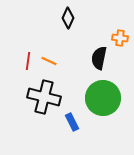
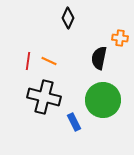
green circle: moved 2 px down
blue rectangle: moved 2 px right
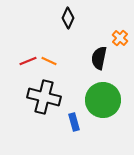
orange cross: rotated 35 degrees clockwise
red line: rotated 60 degrees clockwise
blue rectangle: rotated 12 degrees clockwise
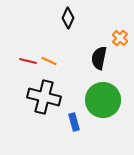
red line: rotated 36 degrees clockwise
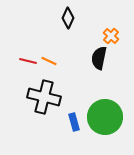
orange cross: moved 9 px left, 2 px up
green circle: moved 2 px right, 17 px down
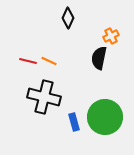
orange cross: rotated 21 degrees clockwise
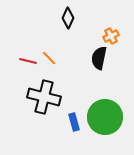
orange line: moved 3 px up; rotated 21 degrees clockwise
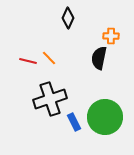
orange cross: rotated 28 degrees clockwise
black cross: moved 6 px right, 2 px down; rotated 32 degrees counterclockwise
blue rectangle: rotated 12 degrees counterclockwise
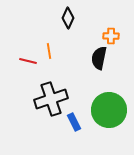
orange line: moved 7 px up; rotated 35 degrees clockwise
black cross: moved 1 px right
green circle: moved 4 px right, 7 px up
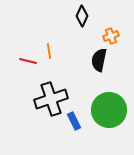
black diamond: moved 14 px right, 2 px up
orange cross: rotated 21 degrees counterclockwise
black semicircle: moved 2 px down
blue rectangle: moved 1 px up
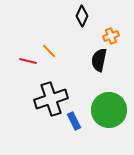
orange line: rotated 35 degrees counterclockwise
